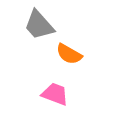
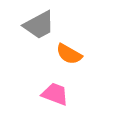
gray trapezoid: rotated 76 degrees counterclockwise
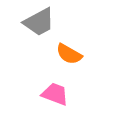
gray trapezoid: moved 3 px up
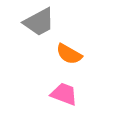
pink trapezoid: moved 9 px right
